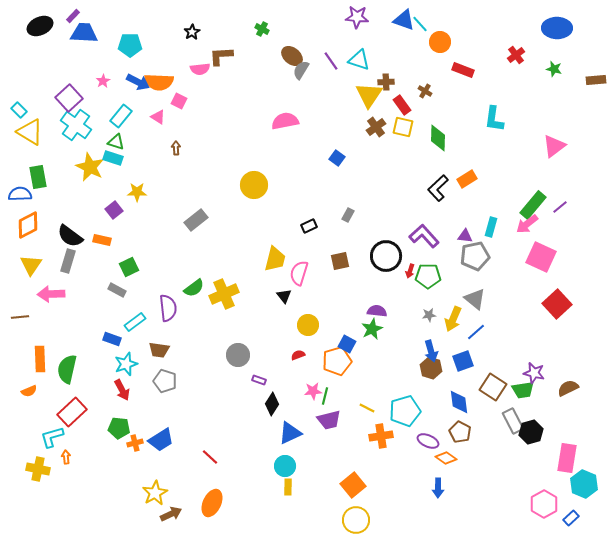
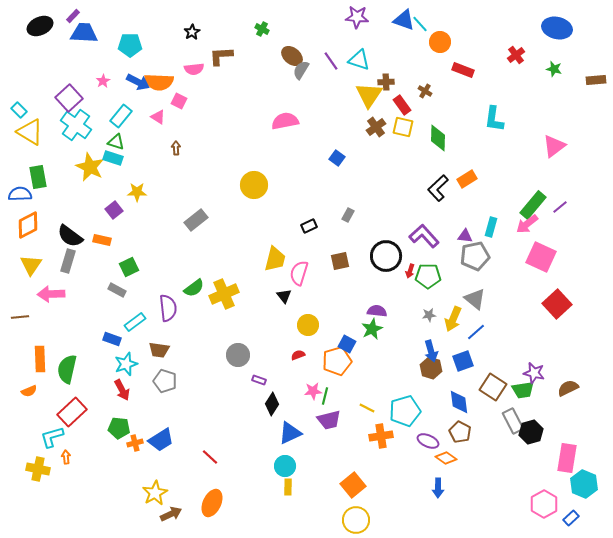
blue ellipse at (557, 28): rotated 12 degrees clockwise
pink semicircle at (200, 69): moved 6 px left
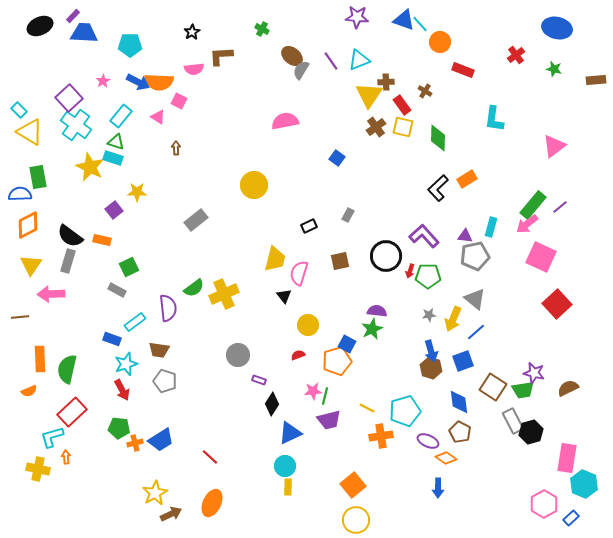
cyan triangle at (359, 60): rotated 40 degrees counterclockwise
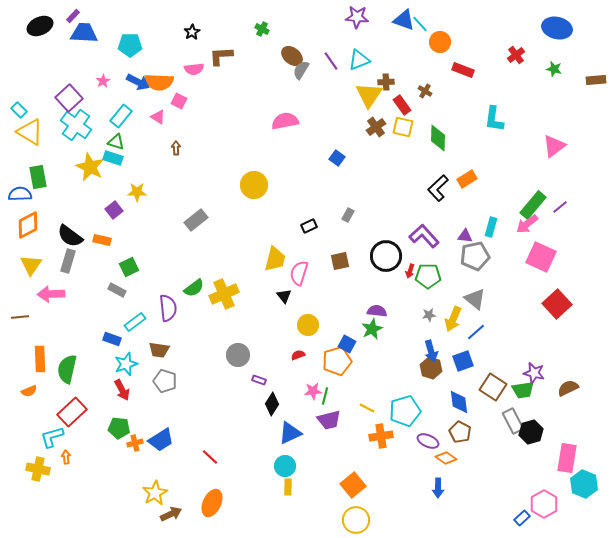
blue rectangle at (571, 518): moved 49 px left
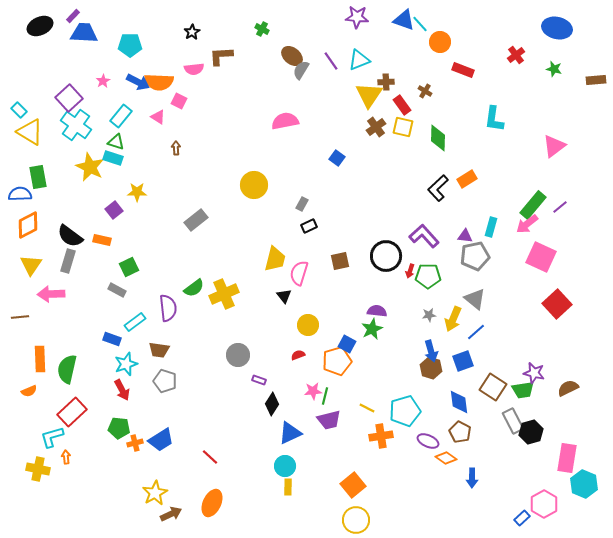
gray rectangle at (348, 215): moved 46 px left, 11 px up
blue arrow at (438, 488): moved 34 px right, 10 px up
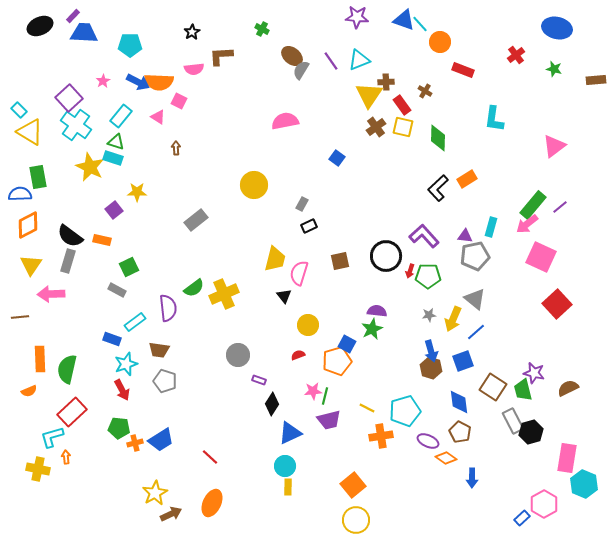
green trapezoid at (523, 390): rotated 85 degrees clockwise
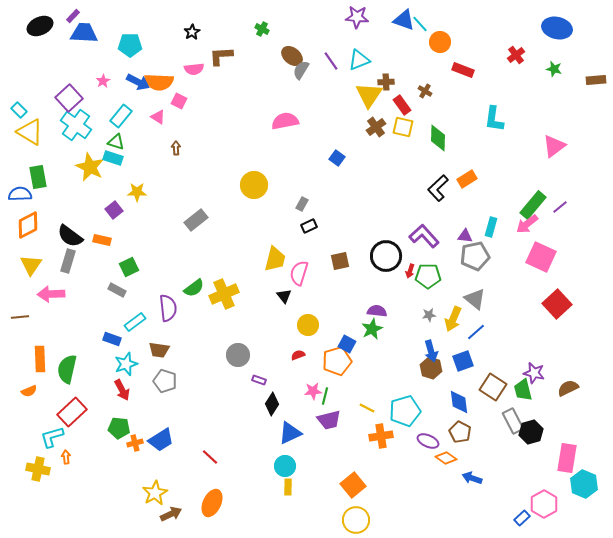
blue arrow at (472, 478): rotated 108 degrees clockwise
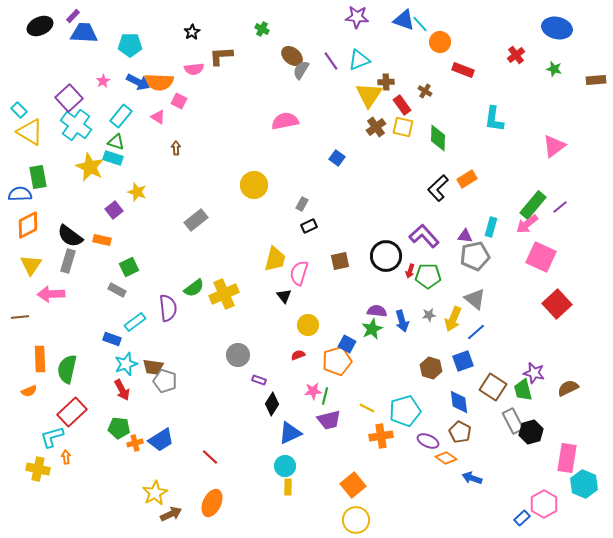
yellow star at (137, 192): rotated 18 degrees clockwise
brown trapezoid at (159, 350): moved 6 px left, 17 px down
blue arrow at (431, 351): moved 29 px left, 30 px up
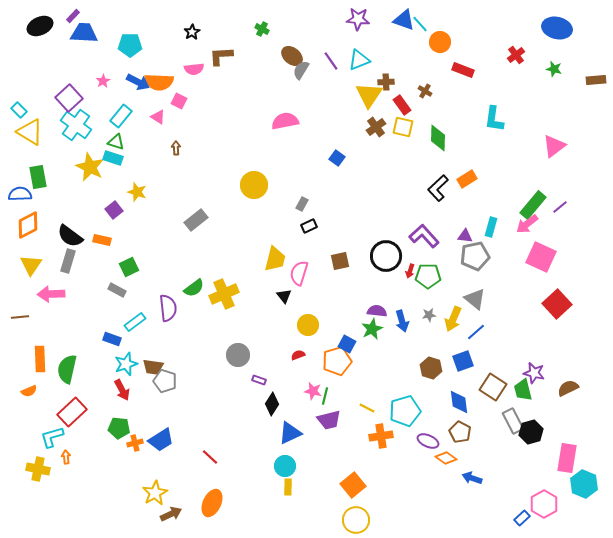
purple star at (357, 17): moved 1 px right, 2 px down
pink star at (313, 391): rotated 18 degrees clockwise
